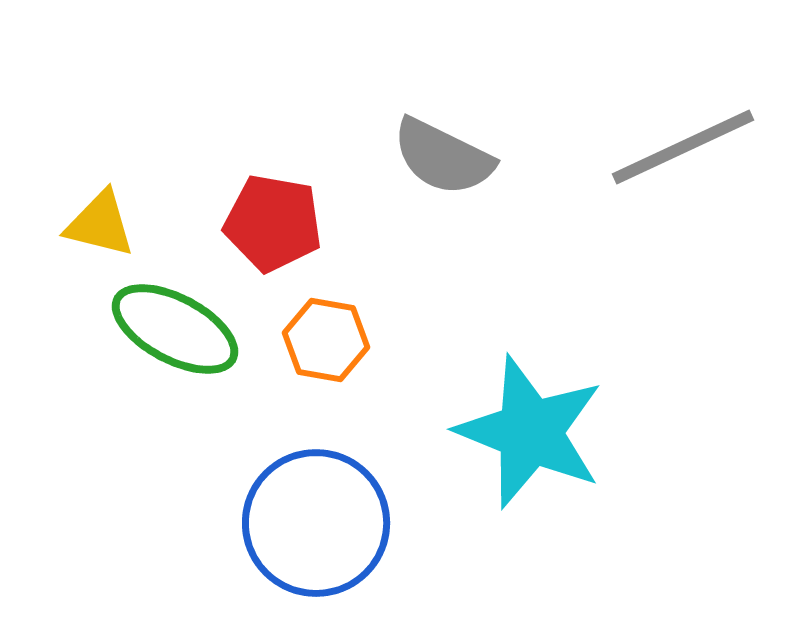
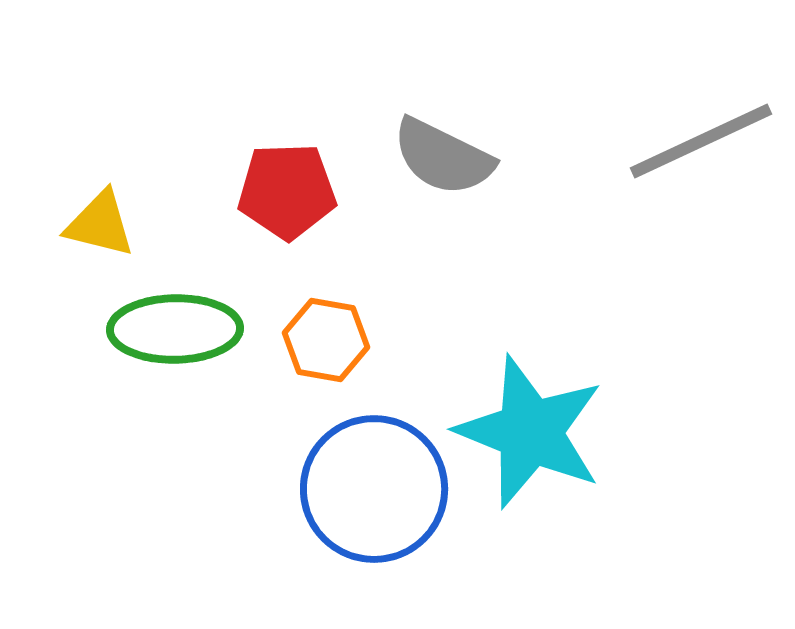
gray line: moved 18 px right, 6 px up
red pentagon: moved 14 px right, 32 px up; rotated 12 degrees counterclockwise
green ellipse: rotated 29 degrees counterclockwise
blue circle: moved 58 px right, 34 px up
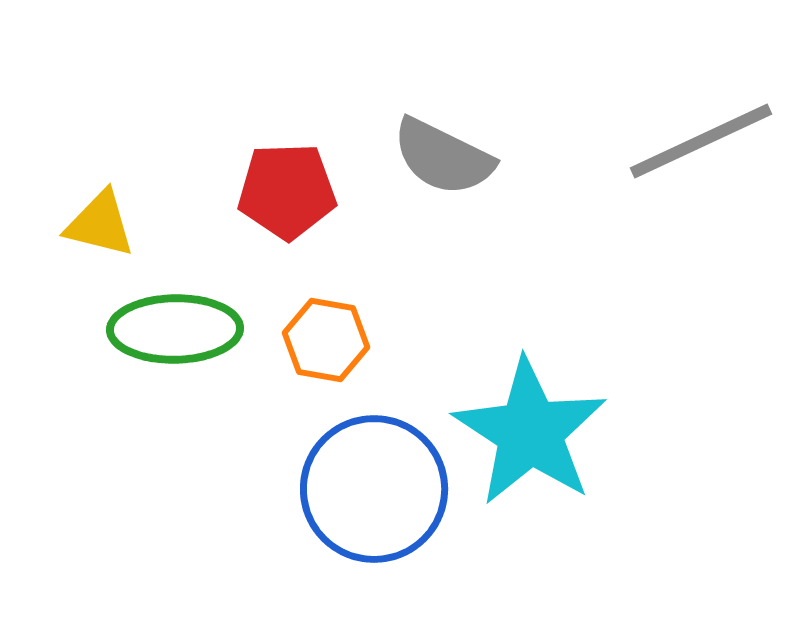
cyan star: rotated 11 degrees clockwise
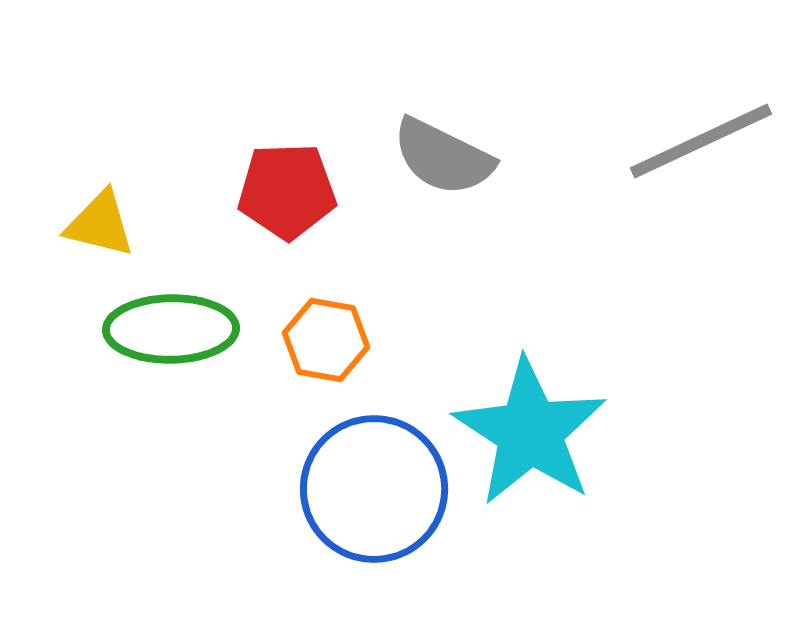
green ellipse: moved 4 px left
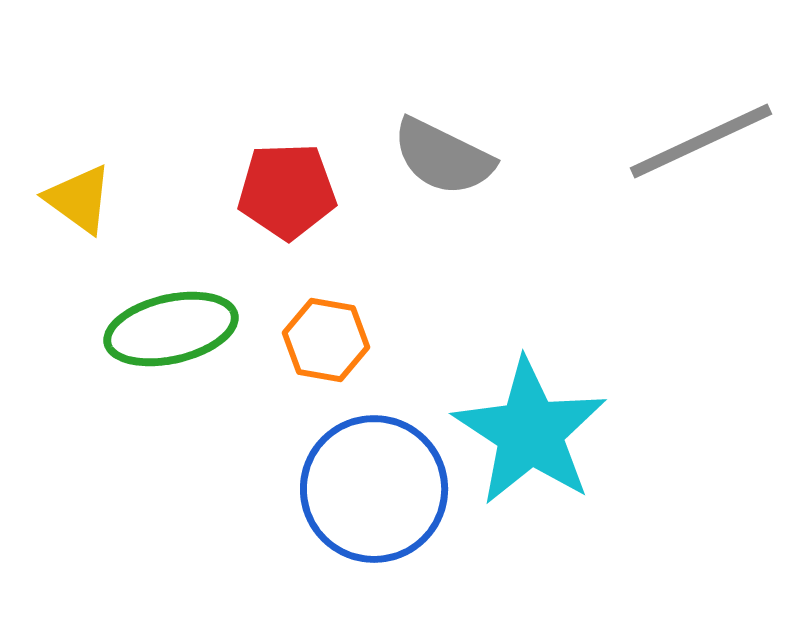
yellow triangle: moved 21 px left, 25 px up; rotated 22 degrees clockwise
green ellipse: rotated 12 degrees counterclockwise
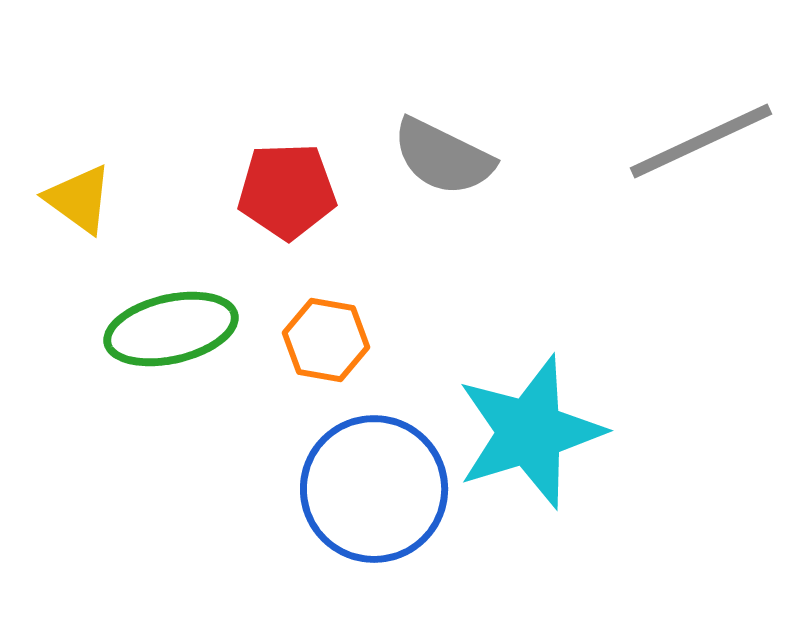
cyan star: rotated 22 degrees clockwise
